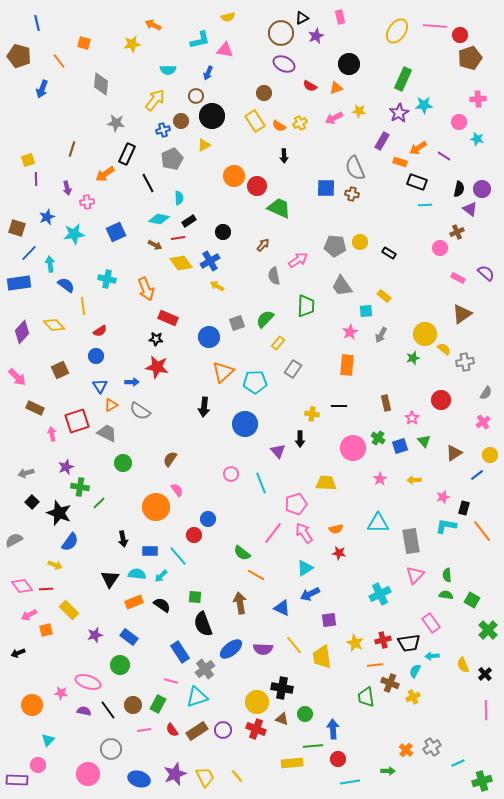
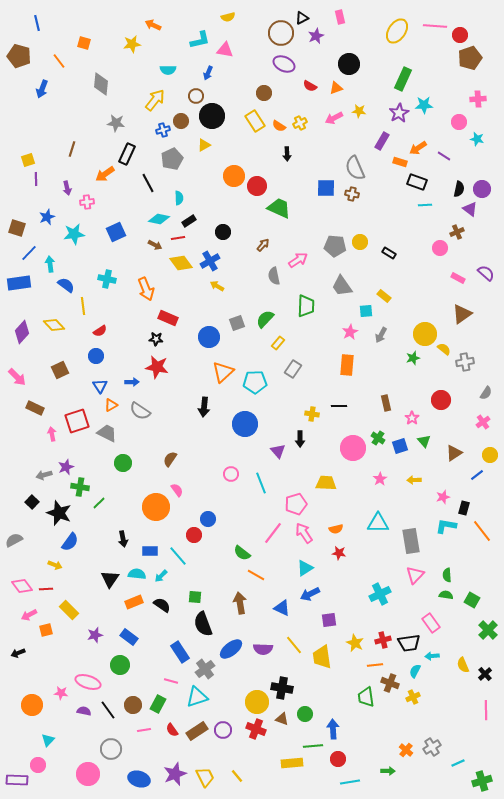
black arrow at (284, 156): moved 3 px right, 2 px up
gray arrow at (26, 473): moved 18 px right, 2 px down
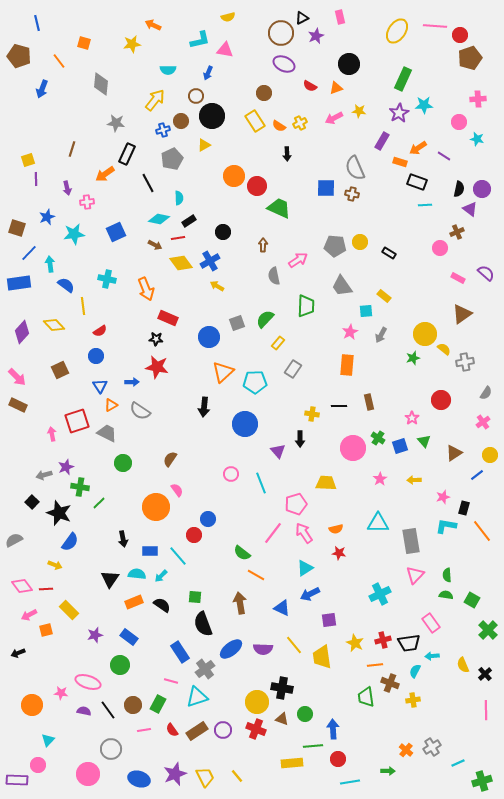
brown arrow at (263, 245): rotated 40 degrees counterclockwise
brown rectangle at (386, 403): moved 17 px left, 1 px up
brown rectangle at (35, 408): moved 17 px left, 3 px up
yellow cross at (413, 697): moved 3 px down; rotated 16 degrees clockwise
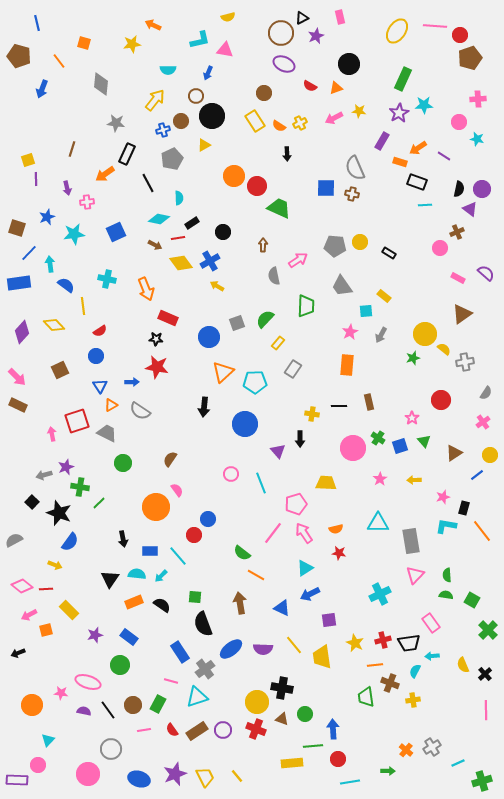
black rectangle at (189, 221): moved 3 px right, 2 px down
pink diamond at (22, 586): rotated 15 degrees counterclockwise
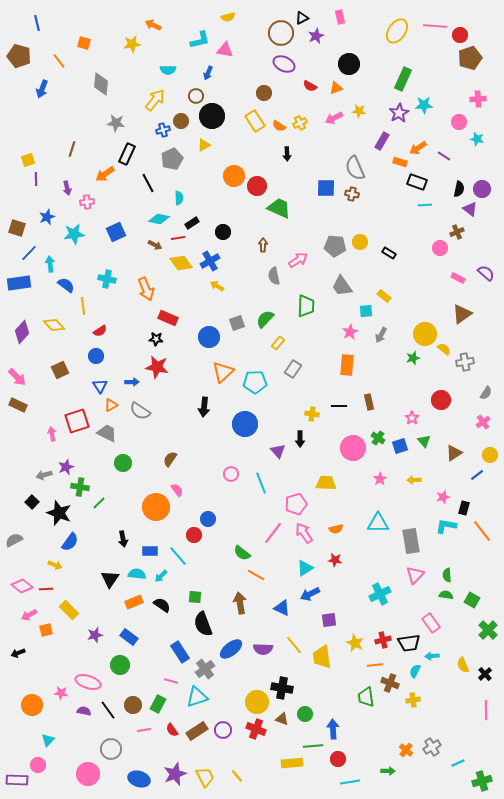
red star at (339, 553): moved 4 px left, 7 px down
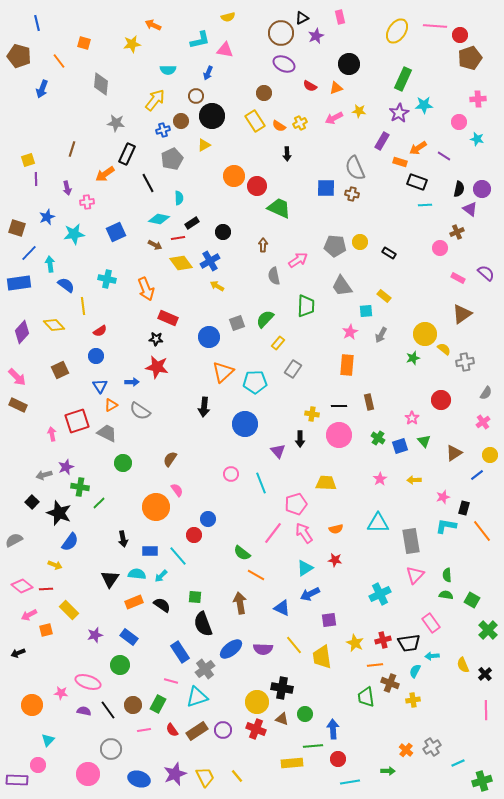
pink circle at (353, 448): moved 14 px left, 13 px up
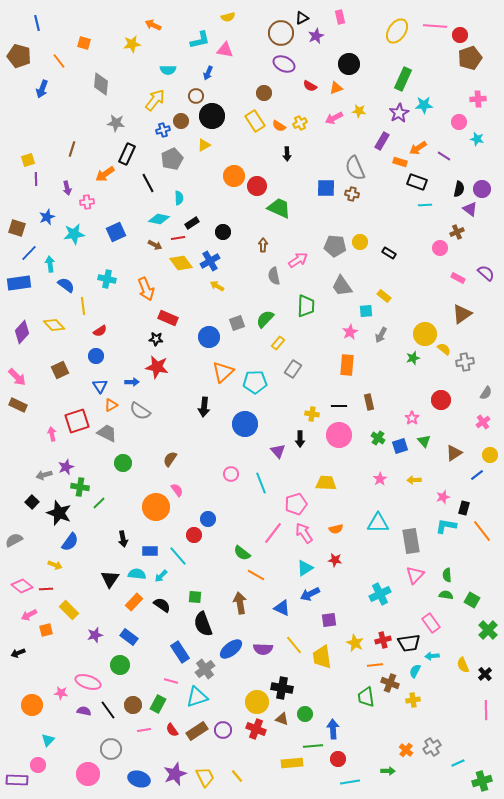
orange rectangle at (134, 602): rotated 24 degrees counterclockwise
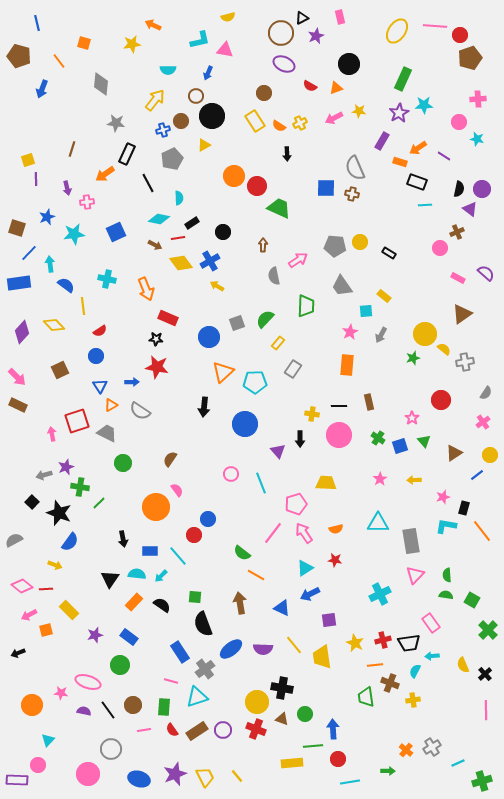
green rectangle at (158, 704): moved 6 px right, 3 px down; rotated 24 degrees counterclockwise
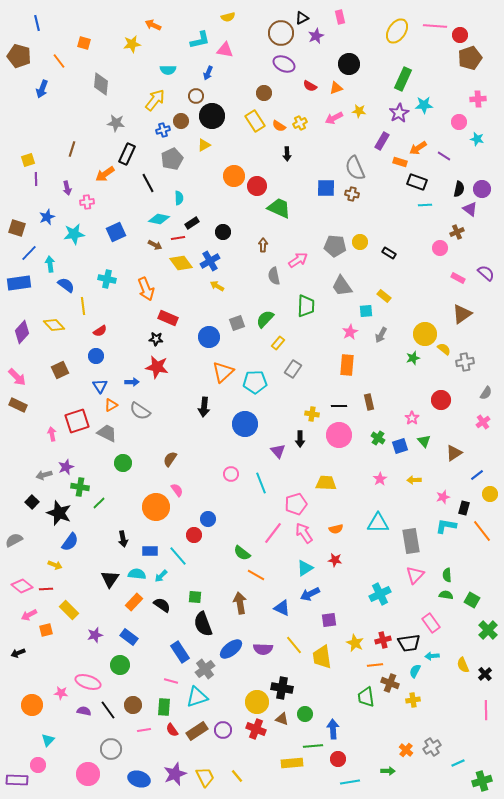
yellow circle at (490, 455): moved 39 px down
